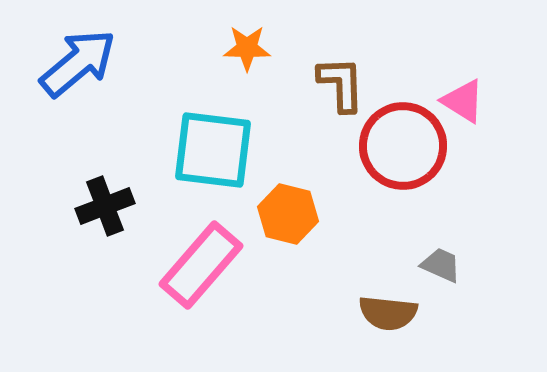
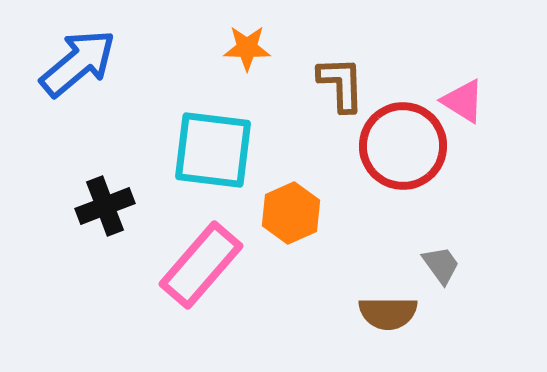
orange hexagon: moved 3 px right, 1 px up; rotated 22 degrees clockwise
gray trapezoid: rotated 30 degrees clockwise
brown semicircle: rotated 6 degrees counterclockwise
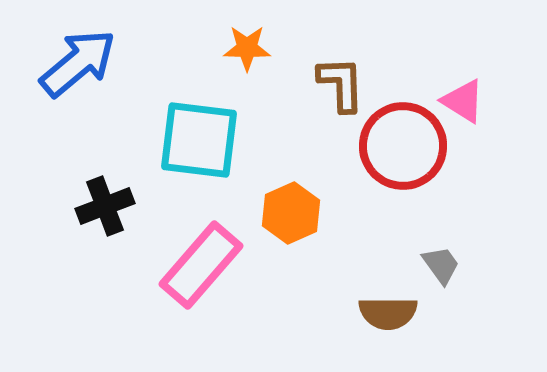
cyan square: moved 14 px left, 10 px up
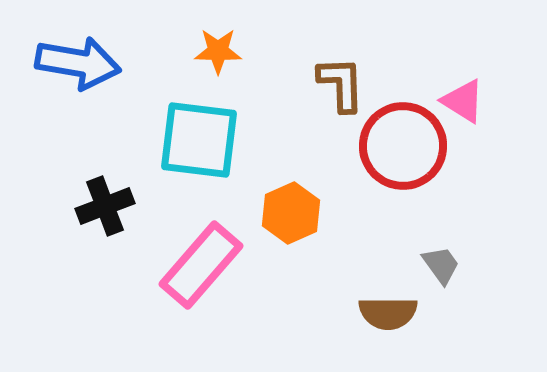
orange star: moved 29 px left, 3 px down
blue arrow: rotated 50 degrees clockwise
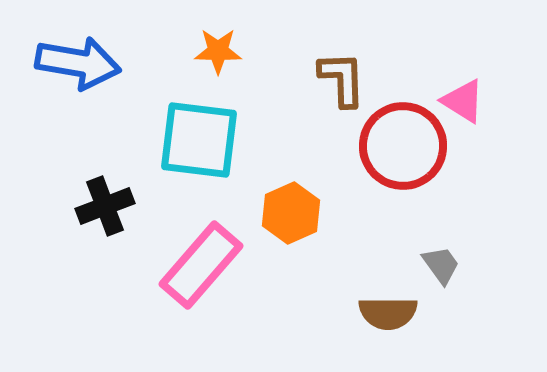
brown L-shape: moved 1 px right, 5 px up
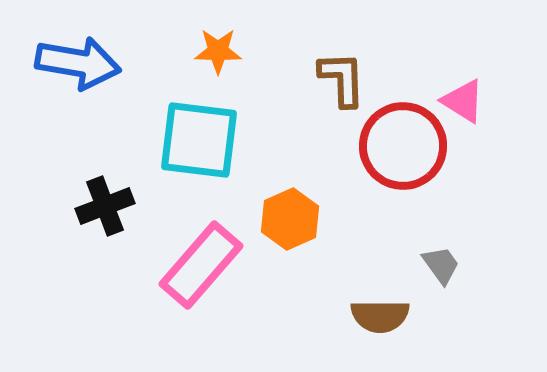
orange hexagon: moved 1 px left, 6 px down
brown semicircle: moved 8 px left, 3 px down
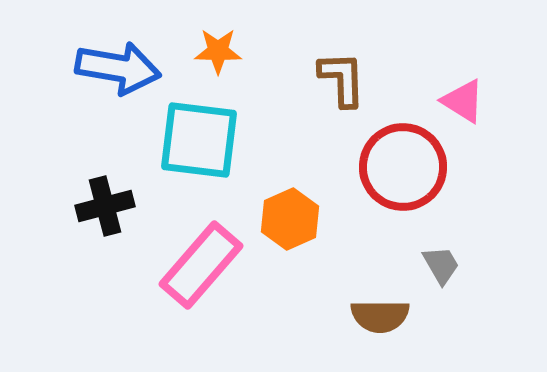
blue arrow: moved 40 px right, 5 px down
red circle: moved 21 px down
black cross: rotated 6 degrees clockwise
gray trapezoid: rotated 6 degrees clockwise
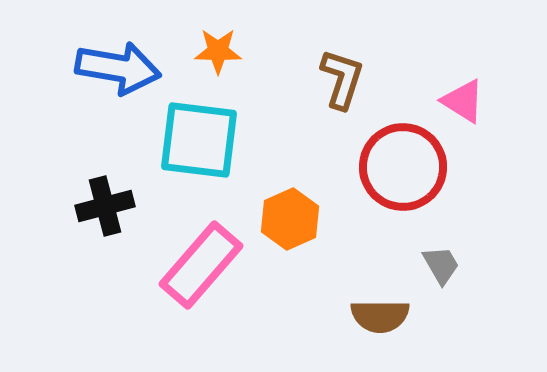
brown L-shape: rotated 20 degrees clockwise
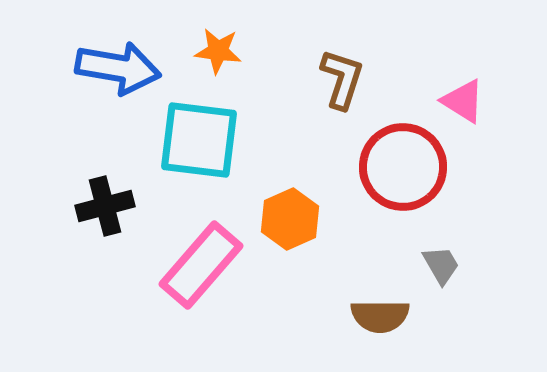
orange star: rotated 6 degrees clockwise
